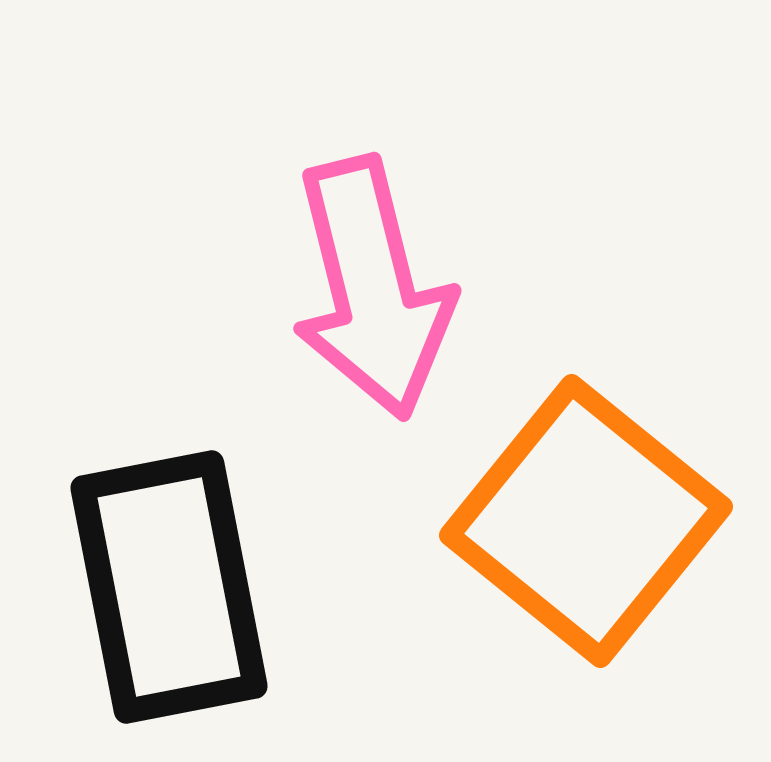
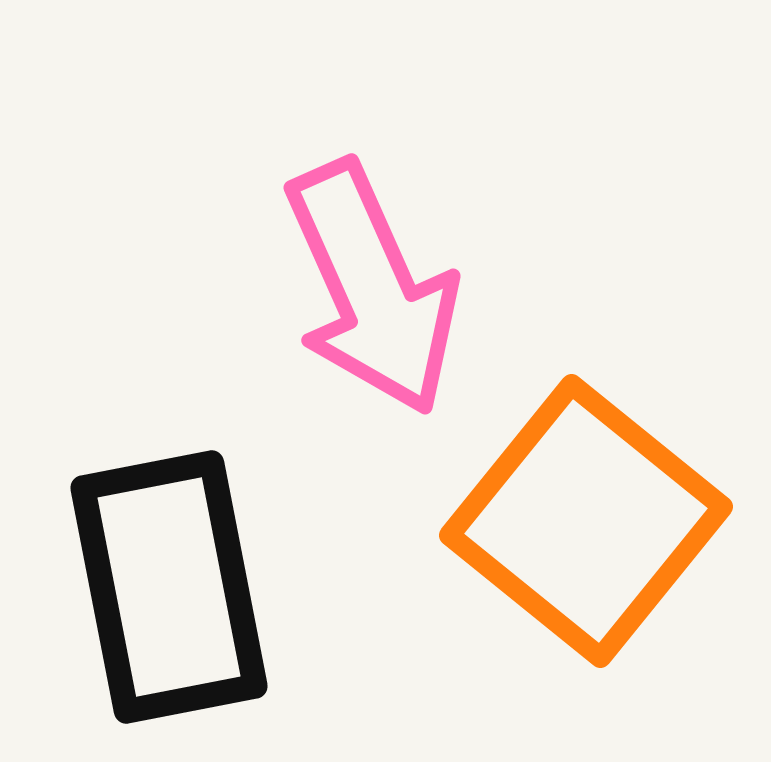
pink arrow: rotated 10 degrees counterclockwise
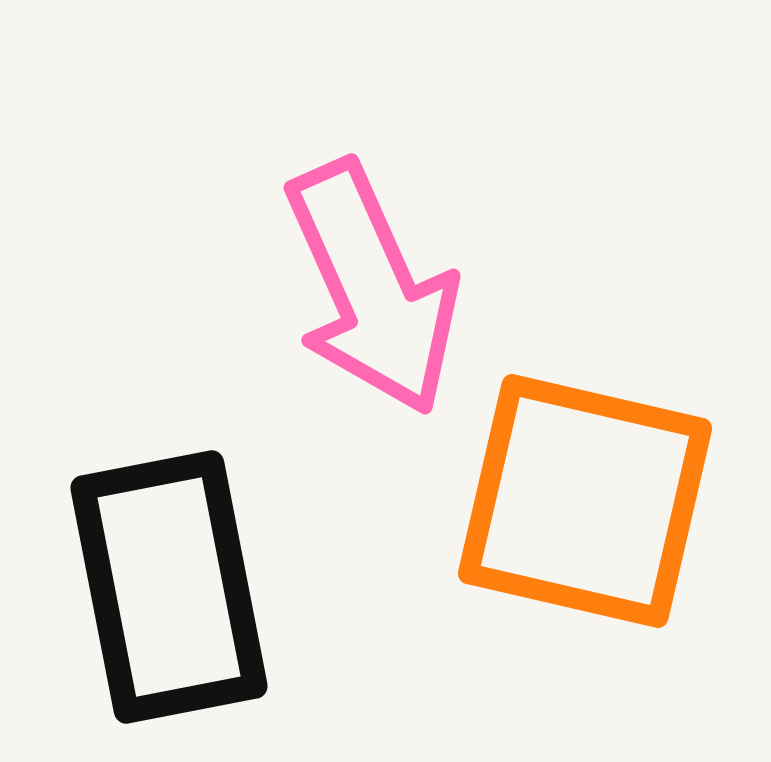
orange square: moved 1 px left, 20 px up; rotated 26 degrees counterclockwise
